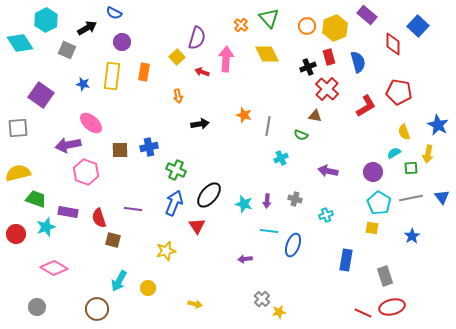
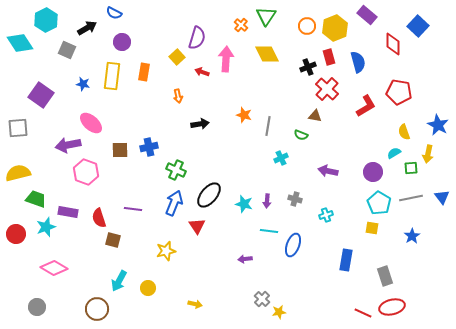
green triangle at (269, 18): moved 3 px left, 2 px up; rotated 15 degrees clockwise
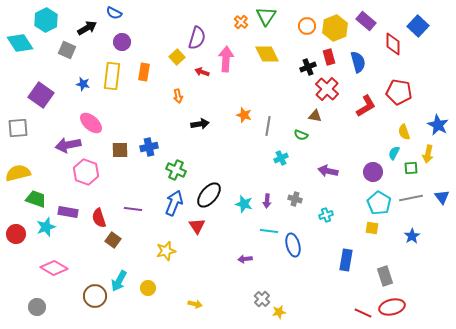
purple rectangle at (367, 15): moved 1 px left, 6 px down
orange cross at (241, 25): moved 3 px up
cyan semicircle at (394, 153): rotated 32 degrees counterclockwise
brown square at (113, 240): rotated 21 degrees clockwise
blue ellipse at (293, 245): rotated 35 degrees counterclockwise
brown circle at (97, 309): moved 2 px left, 13 px up
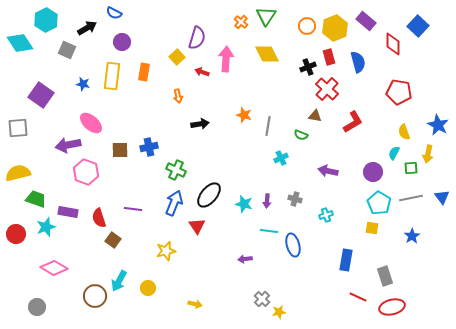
red L-shape at (366, 106): moved 13 px left, 16 px down
red line at (363, 313): moved 5 px left, 16 px up
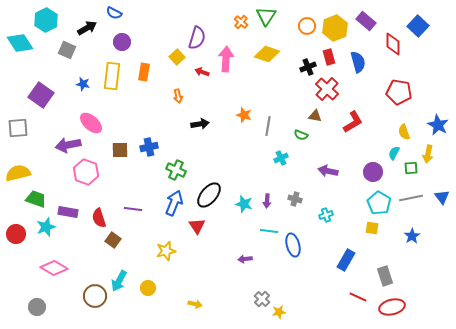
yellow diamond at (267, 54): rotated 45 degrees counterclockwise
blue rectangle at (346, 260): rotated 20 degrees clockwise
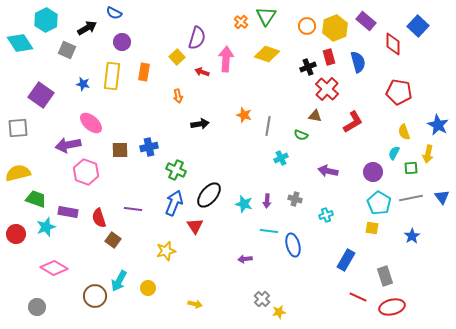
red triangle at (197, 226): moved 2 px left
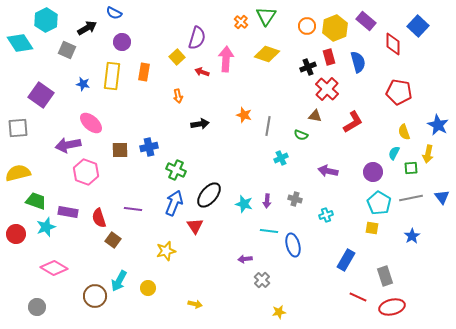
green trapezoid at (36, 199): moved 2 px down
gray cross at (262, 299): moved 19 px up
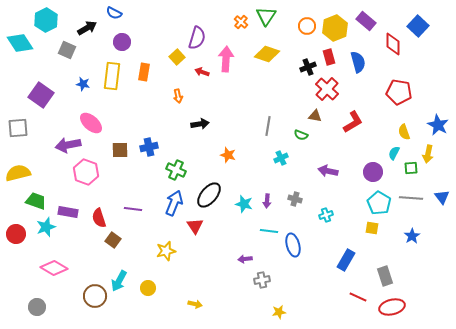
orange star at (244, 115): moved 16 px left, 40 px down
gray line at (411, 198): rotated 15 degrees clockwise
gray cross at (262, 280): rotated 35 degrees clockwise
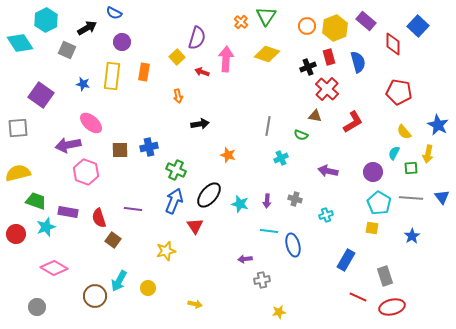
yellow semicircle at (404, 132): rotated 21 degrees counterclockwise
blue arrow at (174, 203): moved 2 px up
cyan star at (244, 204): moved 4 px left
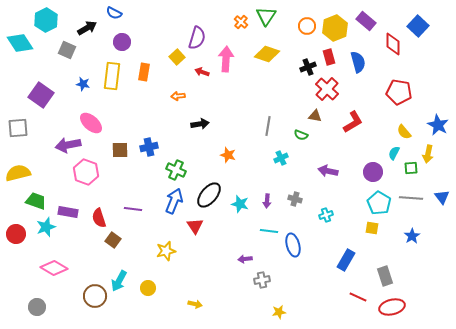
orange arrow at (178, 96): rotated 96 degrees clockwise
